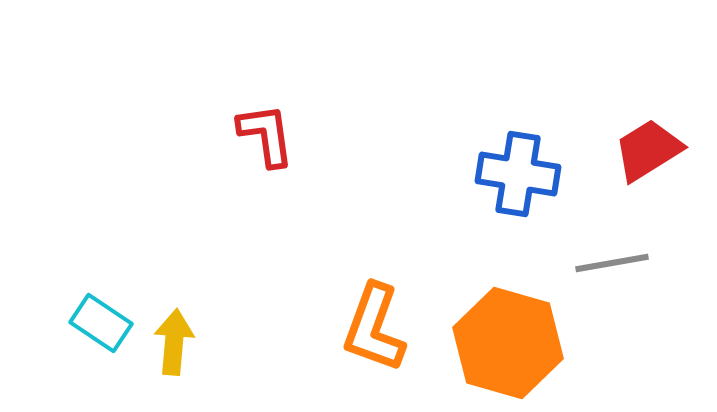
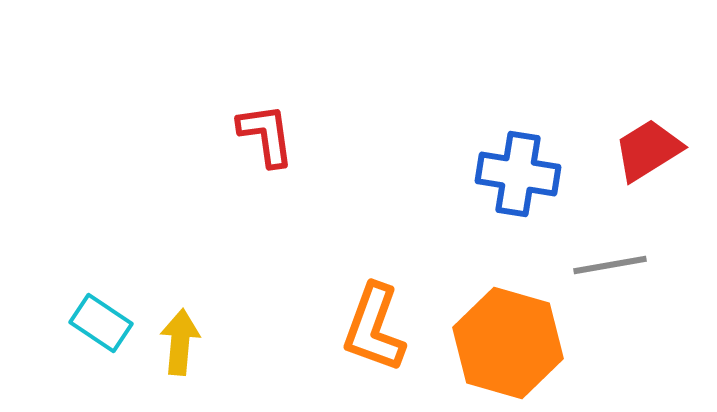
gray line: moved 2 px left, 2 px down
yellow arrow: moved 6 px right
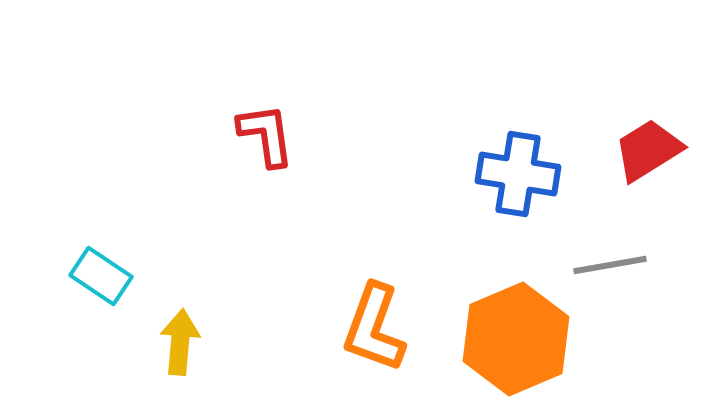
cyan rectangle: moved 47 px up
orange hexagon: moved 8 px right, 4 px up; rotated 21 degrees clockwise
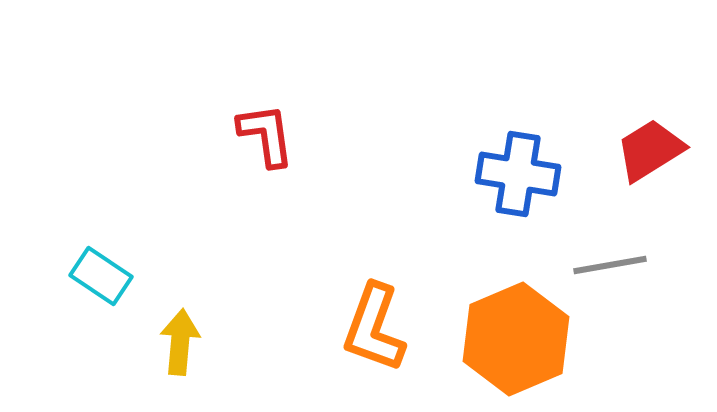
red trapezoid: moved 2 px right
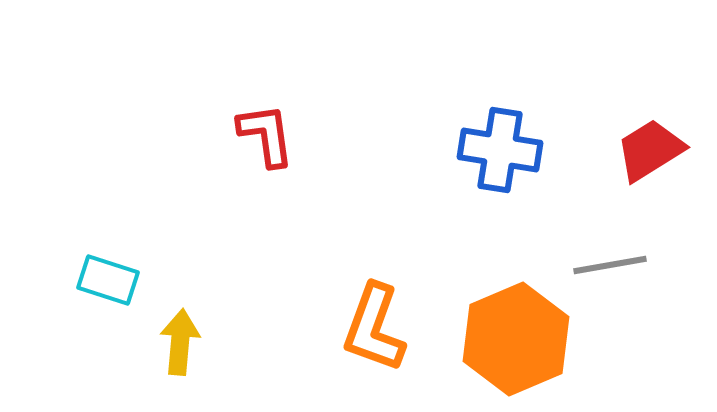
blue cross: moved 18 px left, 24 px up
cyan rectangle: moved 7 px right, 4 px down; rotated 16 degrees counterclockwise
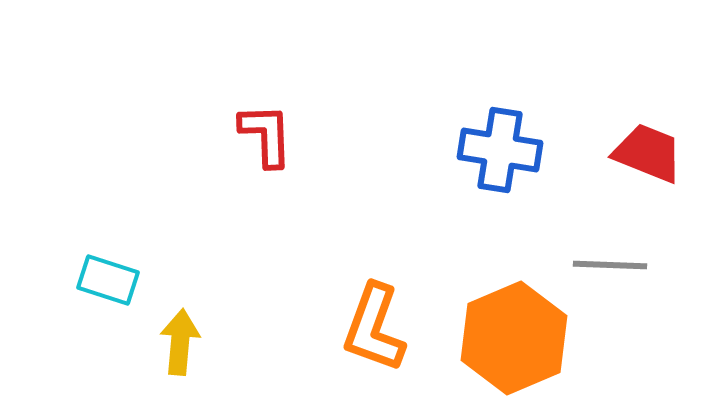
red L-shape: rotated 6 degrees clockwise
red trapezoid: moved 2 px left, 3 px down; rotated 54 degrees clockwise
gray line: rotated 12 degrees clockwise
orange hexagon: moved 2 px left, 1 px up
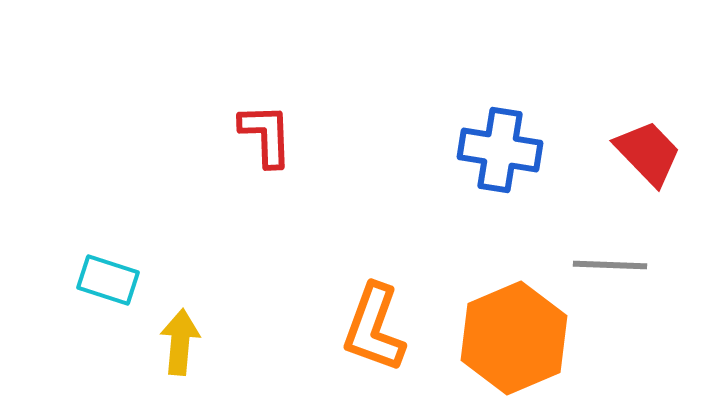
red trapezoid: rotated 24 degrees clockwise
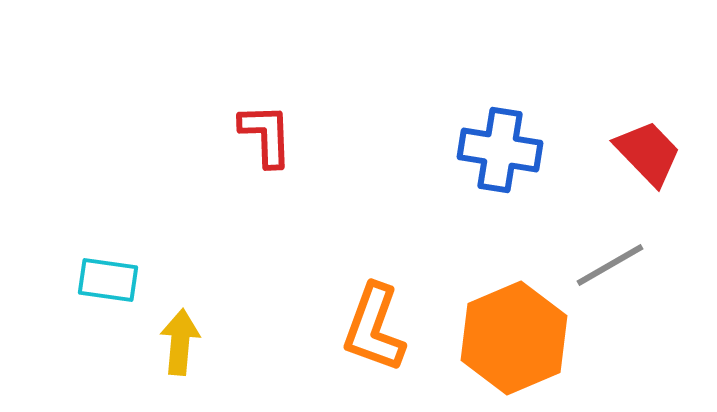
gray line: rotated 32 degrees counterclockwise
cyan rectangle: rotated 10 degrees counterclockwise
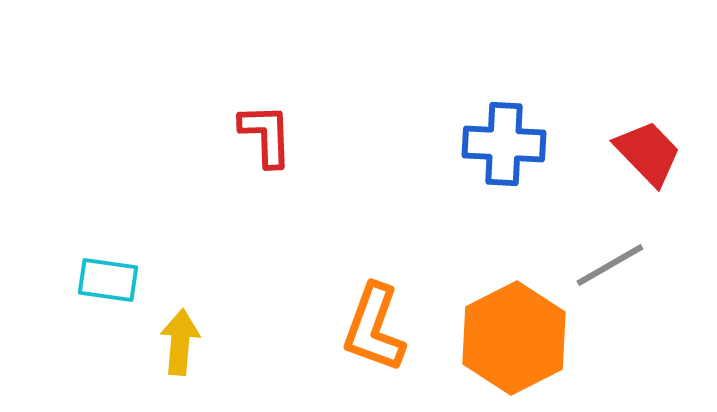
blue cross: moved 4 px right, 6 px up; rotated 6 degrees counterclockwise
orange hexagon: rotated 4 degrees counterclockwise
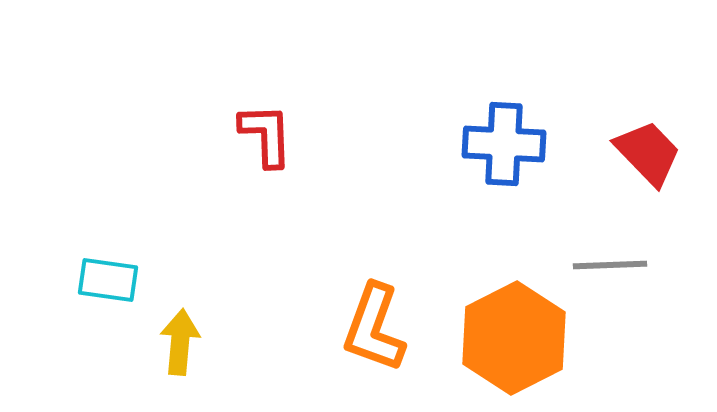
gray line: rotated 28 degrees clockwise
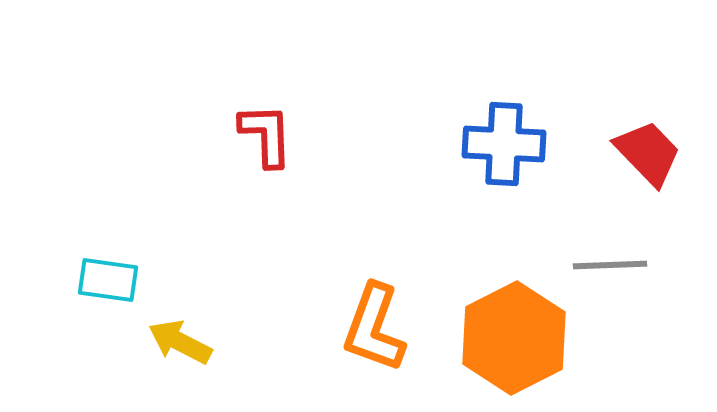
yellow arrow: rotated 68 degrees counterclockwise
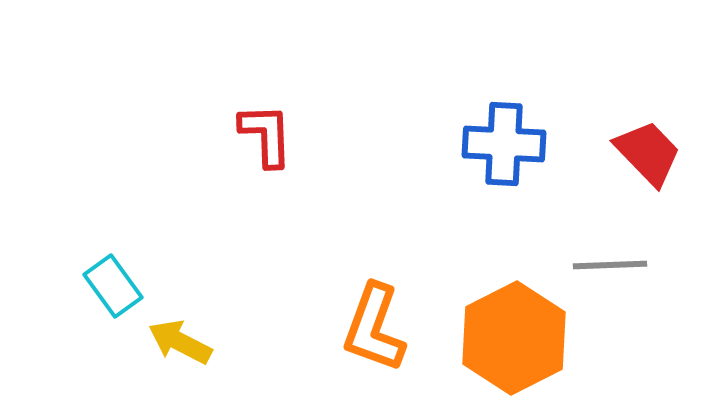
cyan rectangle: moved 5 px right, 6 px down; rotated 46 degrees clockwise
